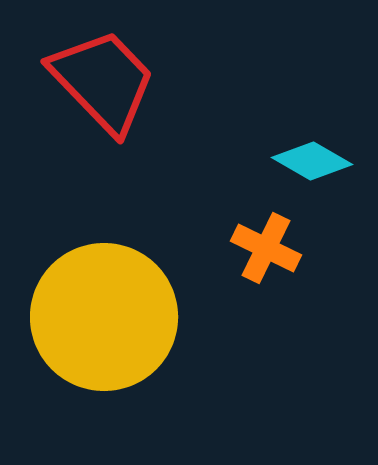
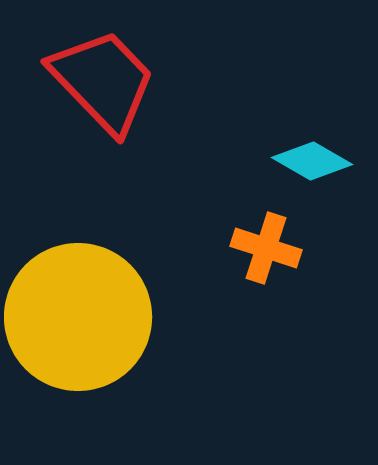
orange cross: rotated 8 degrees counterclockwise
yellow circle: moved 26 px left
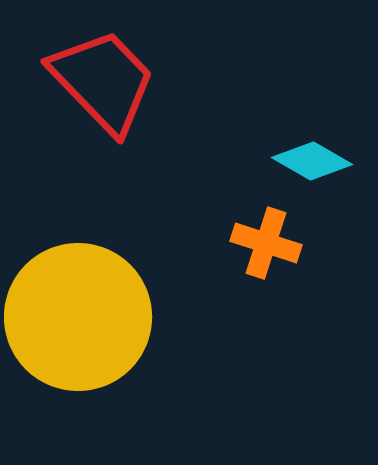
orange cross: moved 5 px up
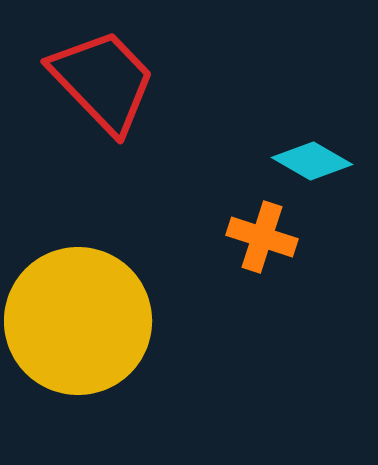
orange cross: moved 4 px left, 6 px up
yellow circle: moved 4 px down
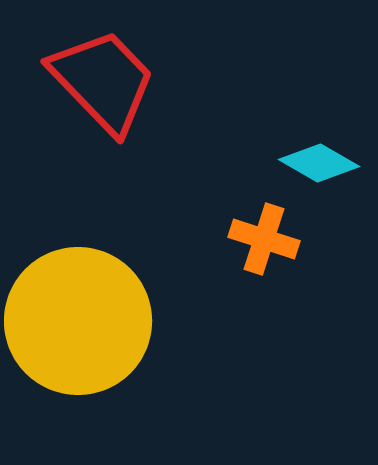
cyan diamond: moved 7 px right, 2 px down
orange cross: moved 2 px right, 2 px down
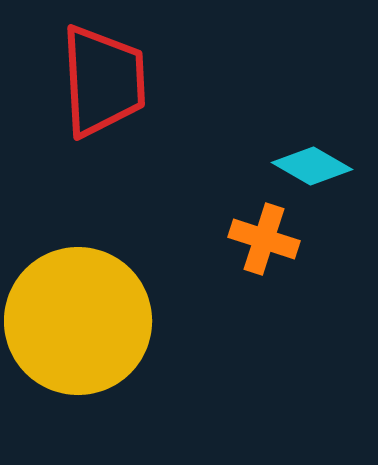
red trapezoid: rotated 41 degrees clockwise
cyan diamond: moved 7 px left, 3 px down
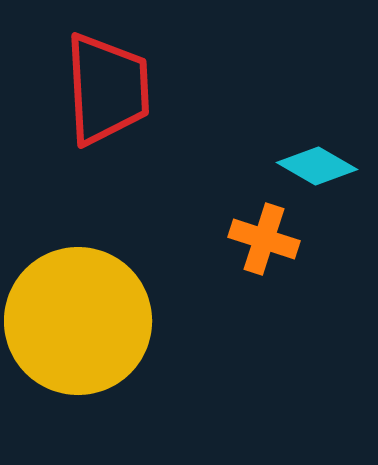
red trapezoid: moved 4 px right, 8 px down
cyan diamond: moved 5 px right
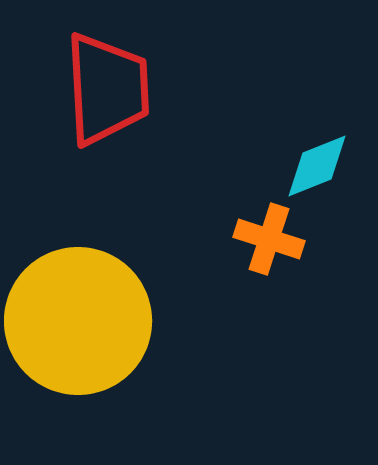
cyan diamond: rotated 52 degrees counterclockwise
orange cross: moved 5 px right
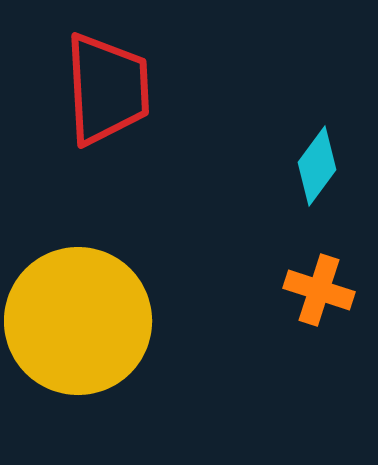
cyan diamond: rotated 32 degrees counterclockwise
orange cross: moved 50 px right, 51 px down
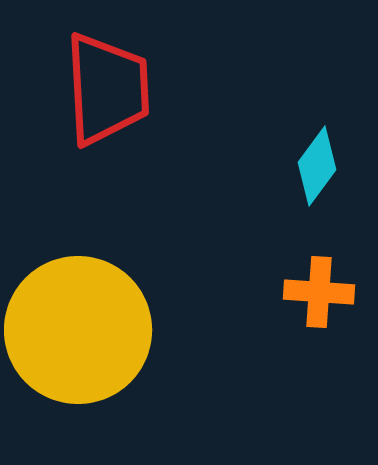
orange cross: moved 2 px down; rotated 14 degrees counterclockwise
yellow circle: moved 9 px down
